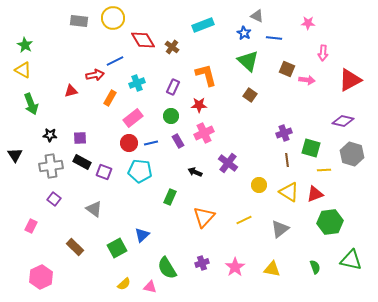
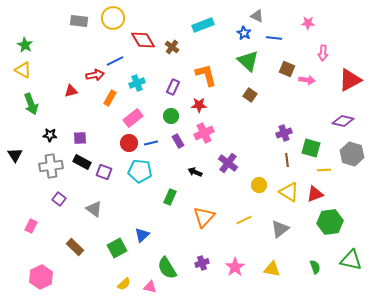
purple square at (54, 199): moved 5 px right
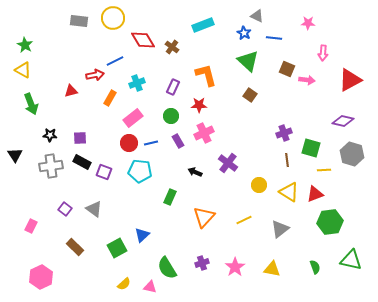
purple square at (59, 199): moved 6 px right, 10 px down
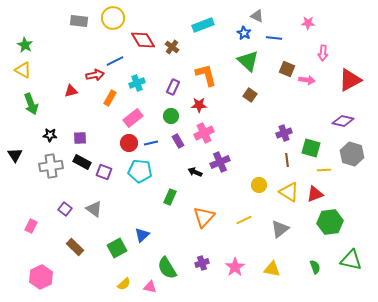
purple cross at (228, 163): moved 8 px left, 1 px up; rotated 30 degrees clockwise
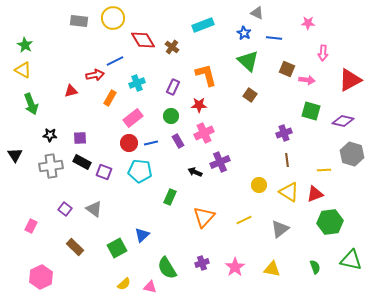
gray triangle at (257, 16): moved 3 px up
green square at (311, 148): moved 37 px up
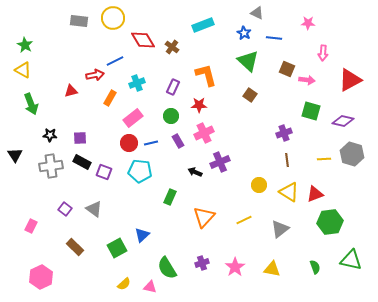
yellow line at (324, 170): moved 11 px up
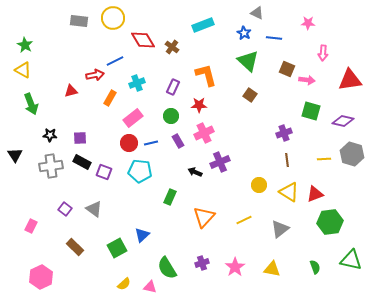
red triangle at (350, 80): rotated 20 degrees clockwise
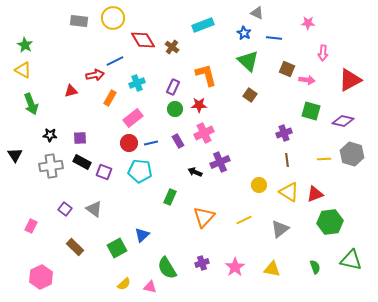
red triangle at (350, 80): rotated 20 degrees counterclockwise
green circle at (171, 116): moved 4 px right, 7 px up
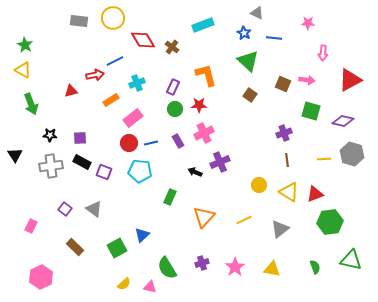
brown square at (287, 69): moved 4 px left, 15 px down
orange rectangle at (110, 98): moved 1 px right, 2 px down; rotated 28 degrees clockwise
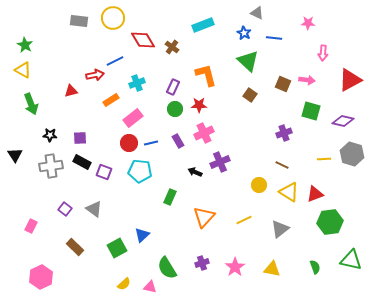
brown line at (287, 160): moved 5 px left, 5 px down; rotated 56 degrees counterclockwise
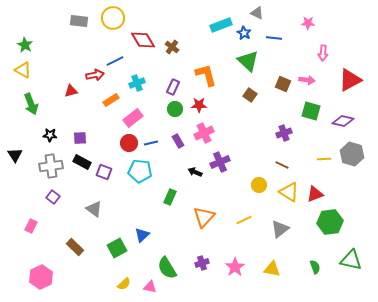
cyan rectangle at (203, 25): moved 18 px right
purple square at (65, 209): moved 12 px left, 12 px up
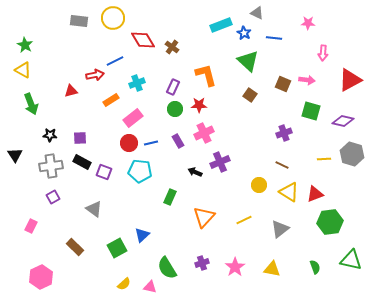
purple square at (53, 197): rotated 24 degrees clockwise
